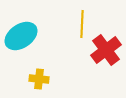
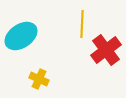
yellow cross: rotated 18 degrees clockwise
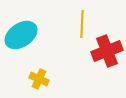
cyan ellipse: moved 1 px up
red cross: moved 1 px right, 1 px down; rotated 16 degrees clockwise
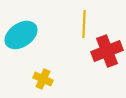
yellow line: moved 2 px right
yellow cross: moved 4 px right
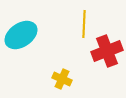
yellow cross: moved 19 px right
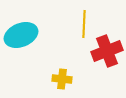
cyan ellipse: rotated 12 degrees clockwise
yellow cross: rotated 18 degrees counterclockwise
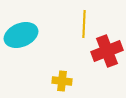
yellow cross: moved 2 px down
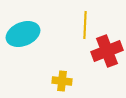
yellow line: moved 1 px right, 1 px down
cyan ellipse: moved 2 px right, 1 px up
